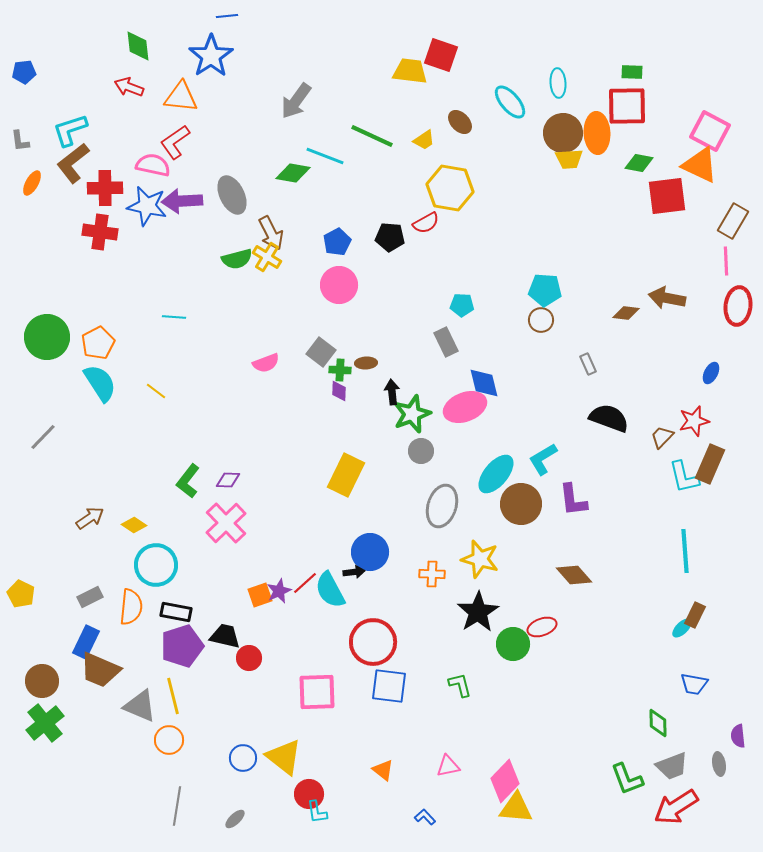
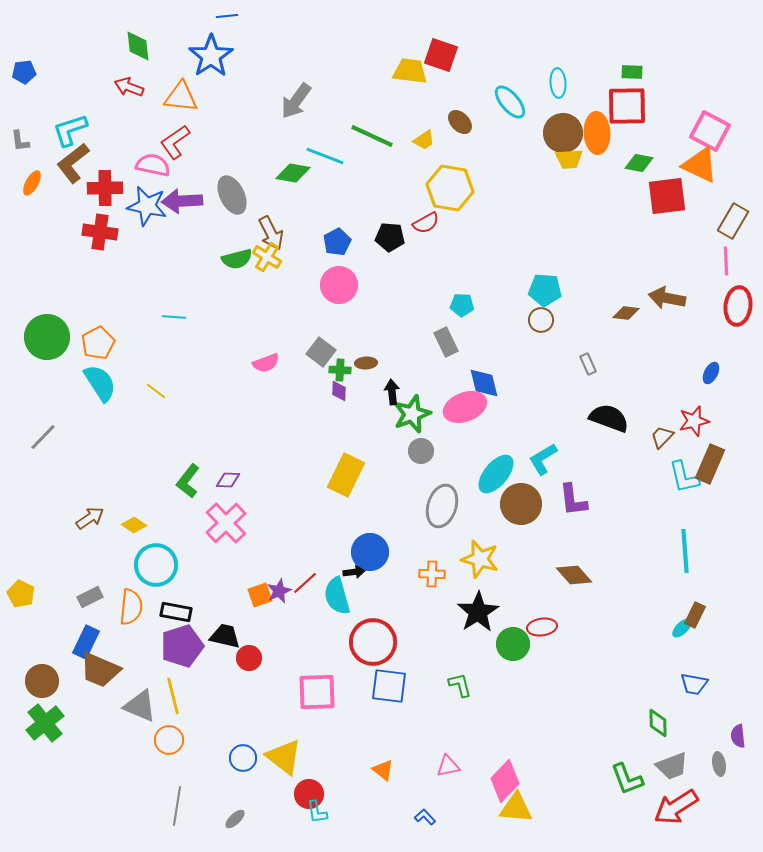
cyan semicircle at (330, 590): moved 7 px right, 6 px down; rotated 12 degrees clockwise
red ellipse at (542, 627): rotated 12 degrees clockwise
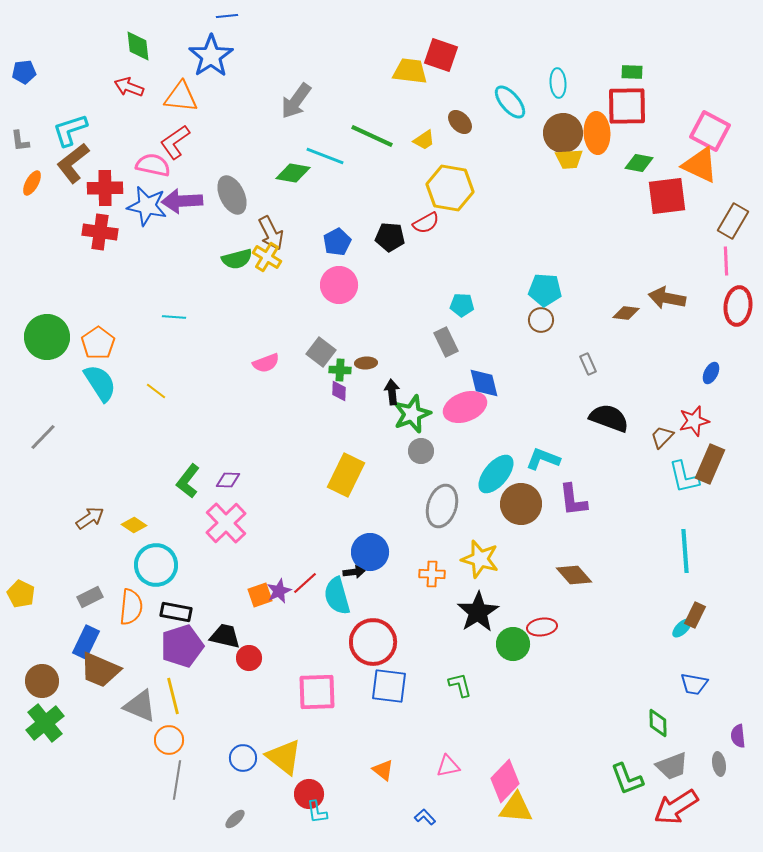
orange pentagon at (98, 343): rotated 8 degrees counterclockwise
cyan L-shape at (543, 459): rotated 52 degrees clockwise
gray line at (177, 806): moved 26 px up
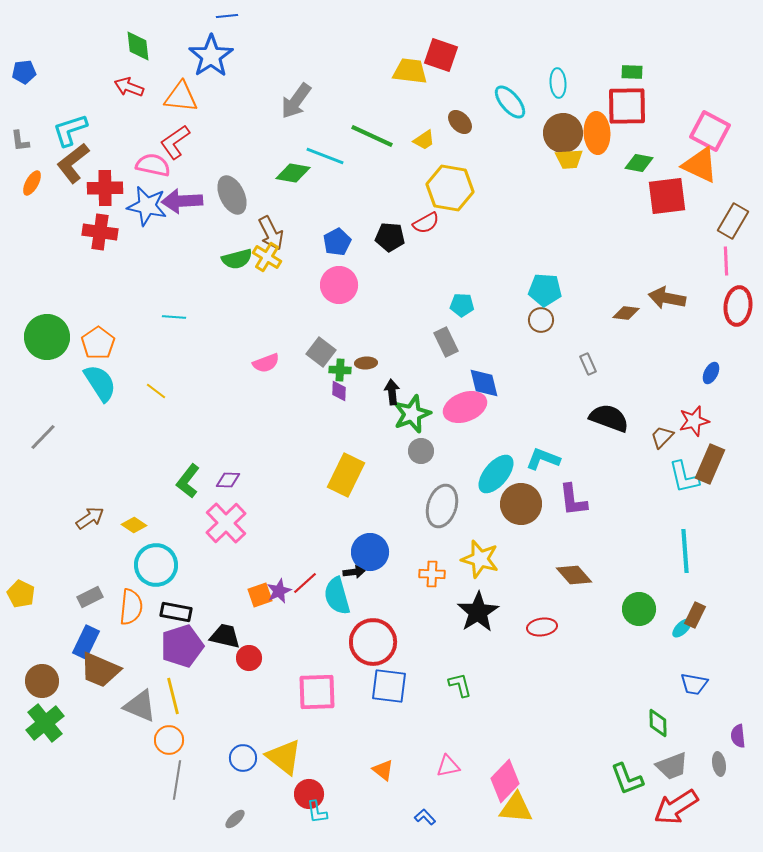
green circle at (513, 644): moved 126 px right, 35 px up
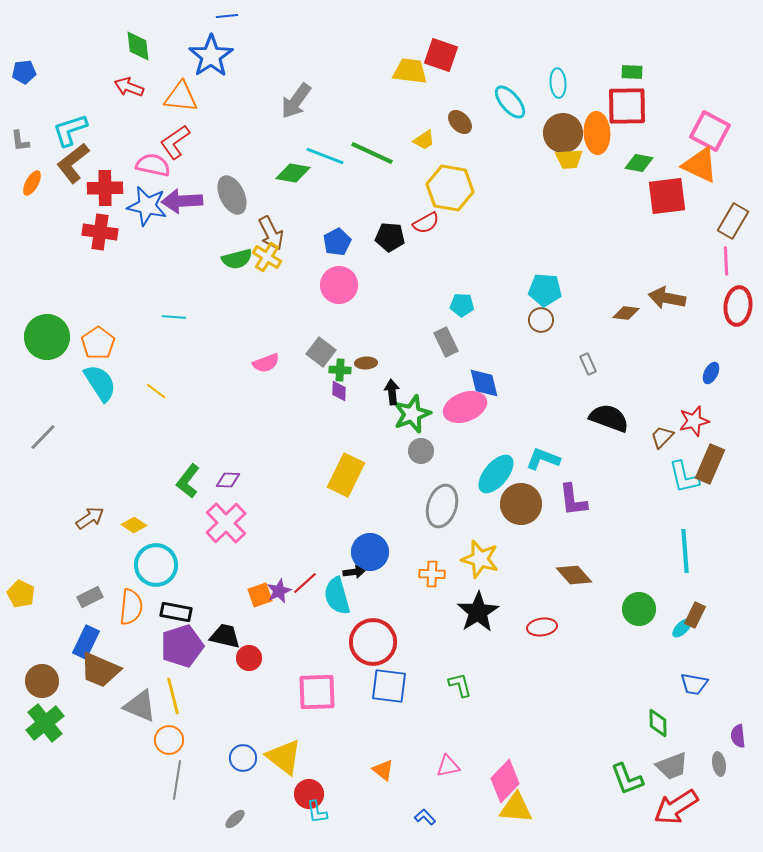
green line at (372, 136): moved 17 px down
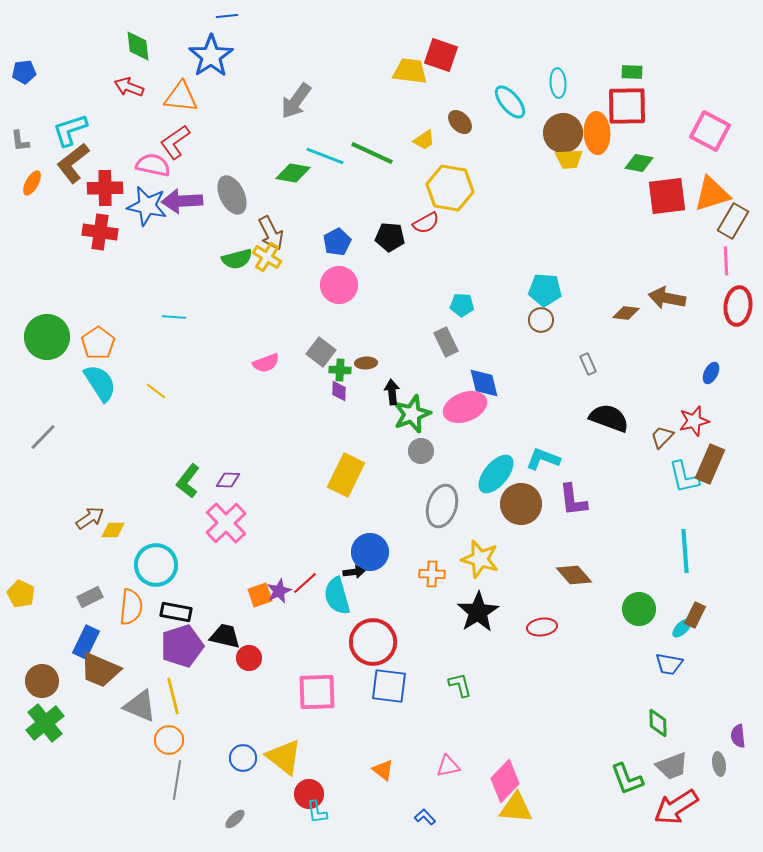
orange triangle at (700, 165): moved 12 px right, 29 px down; rotated 42 degrees counterclockwise
yellow diamond at (134, 525): moved 21 px left, 5 px down; rotated 35 degrees counterclockwise
blue trapezoid at (694, 684): moved 25 px left, 20 px up
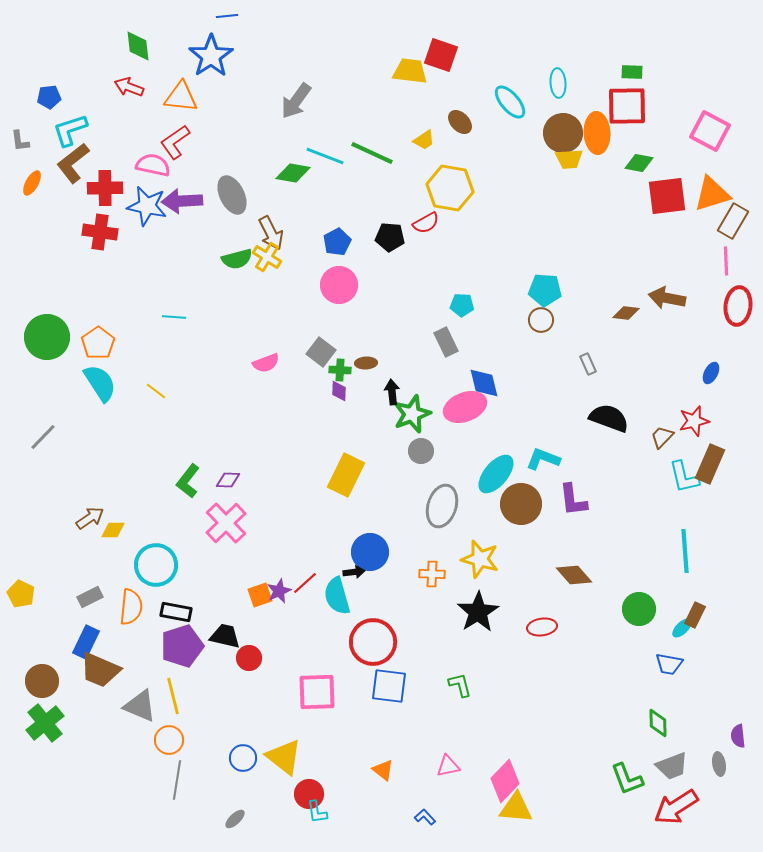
blue pentagon at (24, 72): moved 25 px right, 25 px down
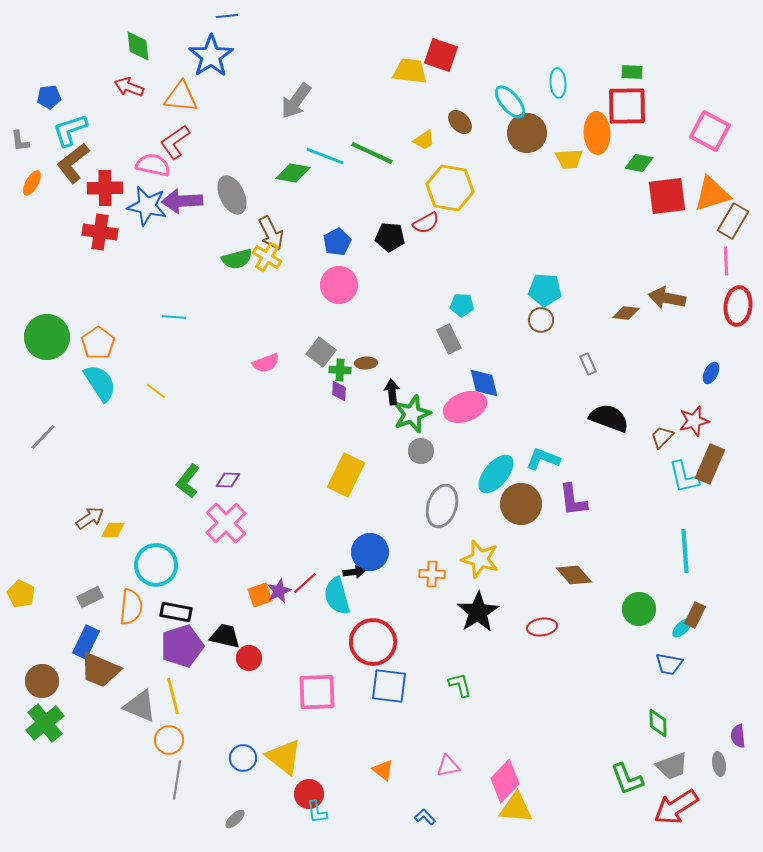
brown circle at (563, 133): moved 36 px left
gray rectangle at (446, 342): moved 3 px right, 3 px up
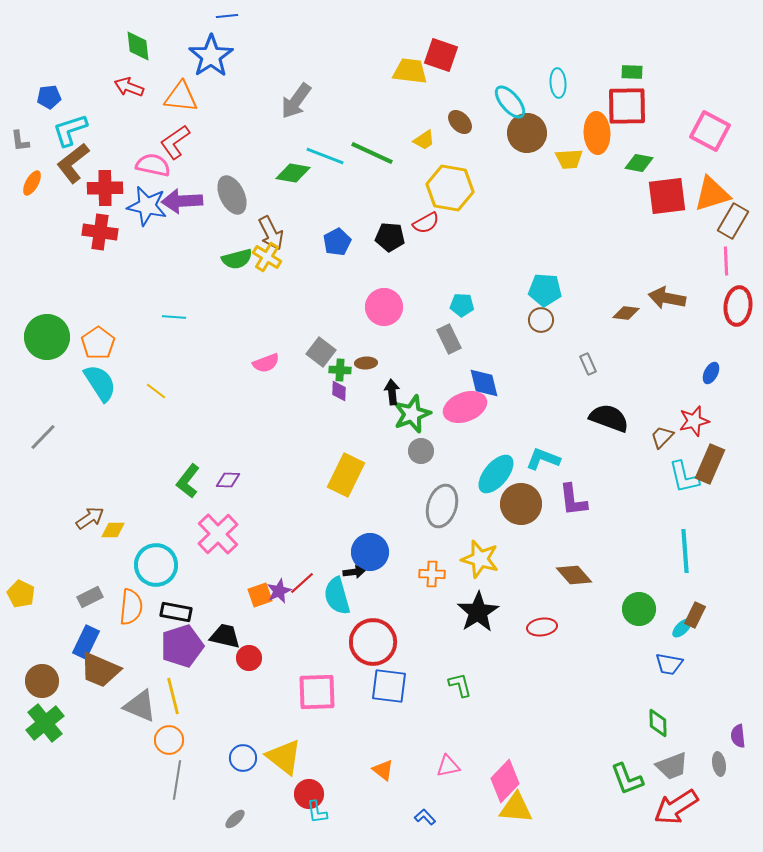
pink circle at (339, 285): moved 45 px right, 22 px down
pink cross at (226, 523): moved 8 px left, 11 px down
red line at (305, 583): moved 3 px left
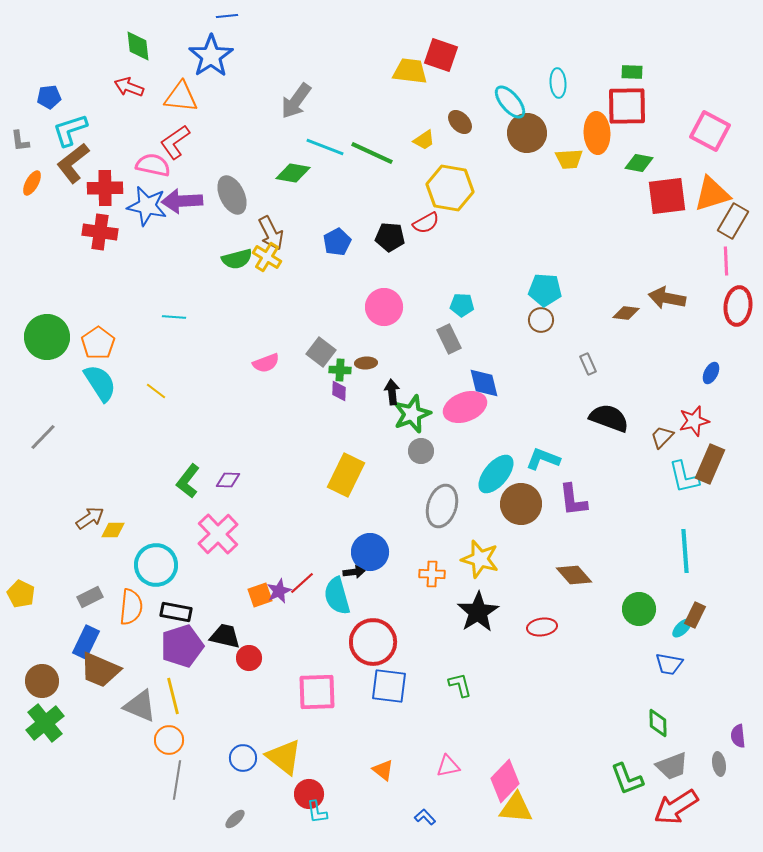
cyan line at (325, 156): moved 9 px up
